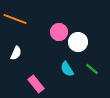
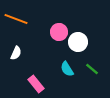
orange line: moved 1 px right
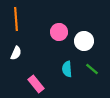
orange line: rotated 65 degrees clockwise
white circle: moved 6 px right, 1 px up
cyan semicircle: rotated 28 degrees clockwise
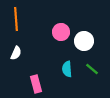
pink circle: moved 2 px right
pink rectangle: rotated 24 degrees clockwise
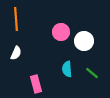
green line: moved 4 px down
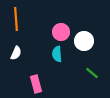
cyan semicircle: moved 10 px left, 15 px up
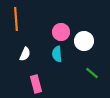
white semicircle: moved 9 px right, 1 px down
